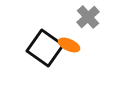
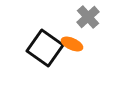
orange ellipse: moved 3 px right, 1 px up
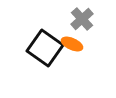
gray cross: moved 6 px left, 2 px down
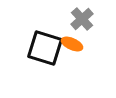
black square: rotated 18 degrees counterclockwise
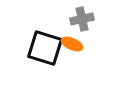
gray cross: rotated 30 degrees clockwise
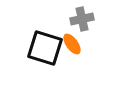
orange ellipse: rotated 30 degrees clockwise
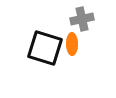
orange ellipse: rotated 35 degrees clockwise
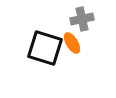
orange ellipse: moved 1 px up; rotated 30 degrees counterclockwise
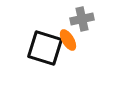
orange ellipse: moved 4 px left, 3 px up
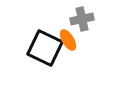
black square: rotated 9 degrees clockwise
